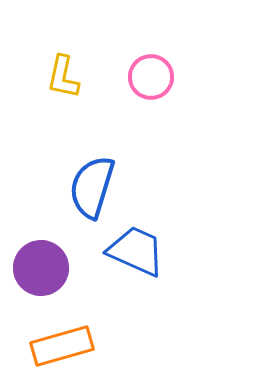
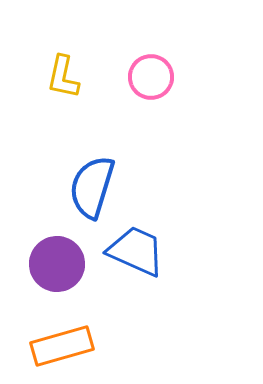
purple circle: moved 16 px right, 4 px up
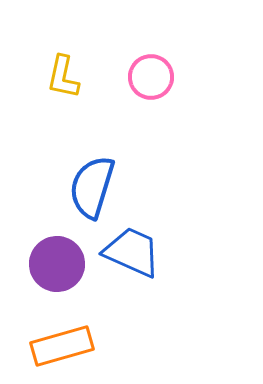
blue trapezoid: moved 4 px left, 1 px down
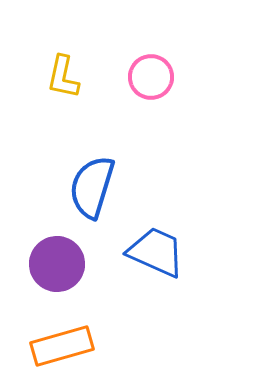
blue trapezoid: moved 24 px right
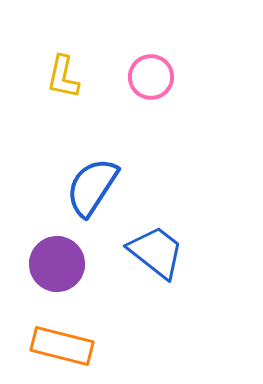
blue semicircle: rotated 16 degrees clockwise
blue trapezoid: rotated 14 degrees clockwise
orange rectangle: rotated 30 degrees clockwise
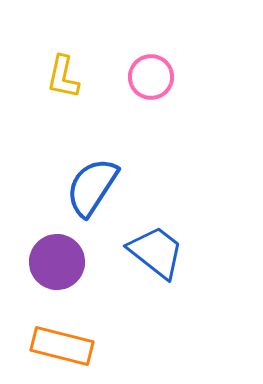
purple circle: moved 2 px up
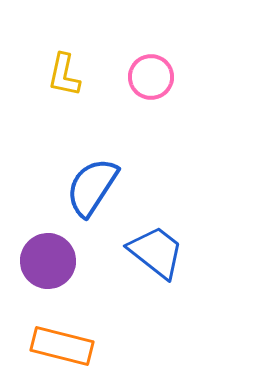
yellow L-shape: moved 1 px right, 2 px up
purple circle: moved 9 px left, 1 px up
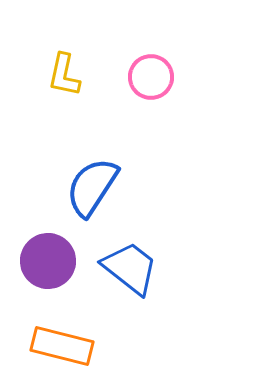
blue trapezoid: moved 26 px left, 16 px down
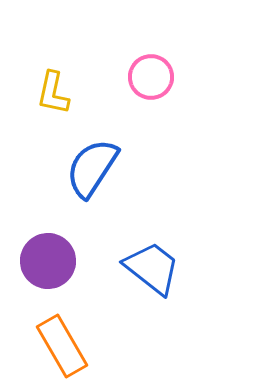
yellow L-shape: moved 11 px left, 18 px down
blue semicircle: moved 19 px up
blue trapezoid: moved 22 px right
orange rectangle: rotated 46 degrees clockwise
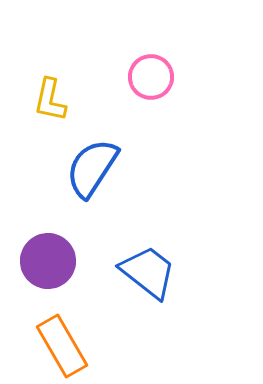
yellow L-shape: moved 3 px left, 7 px down
blue trapezoid: moved 4 px left, 4 px down
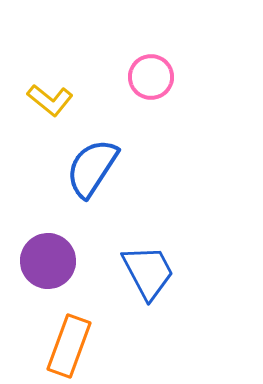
yellow L-shape: rotated 63 degrees counterclockwise
blue trapezoid: rotated 24 degrees clockwise
orange rectangle: moved 7 px right; rotated 50 degrees clockwise
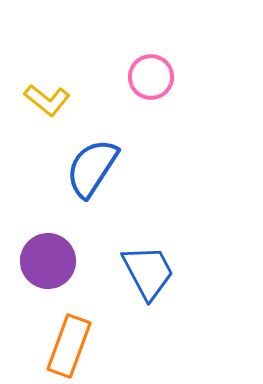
yellow L-shape: moved 3 px left
